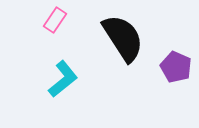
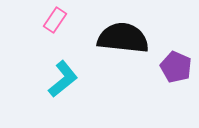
black semicircle: rotated 51 degrees counterclockwise
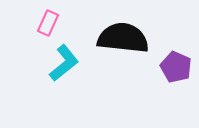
pink rectangle: moved 7 px left, 3 px down; rotated 10 degrees counterclockwise
cyan L-shape: moved 1 px right, 16 px up
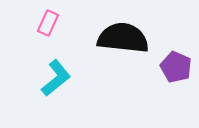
cyan L-shape: moved 8 px left, 15 px down
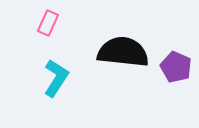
black semicircle: moved 14 px down
cyan L-shape: rotated 18 degrees counterclockwise
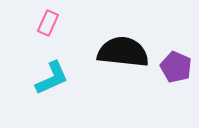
cyan L-shape: moved 4 px left; rotated 33 degrees clockwise
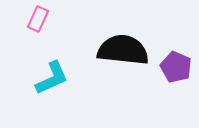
pink rectangle: moved 10 px left, 4 px up
black semicircle: moved 2 px up
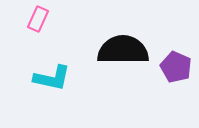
black semicircle: rotated 6 degrees counterclockwise
cyan L-shape: rotated 36 degrees clockwise
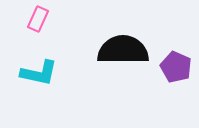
cyan L-shape: moved 13 px left, 5 px up
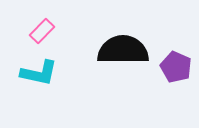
pink rectangle: moved 4 px right, 12 px down; rotated 20 degrees clockwise
